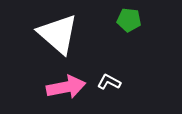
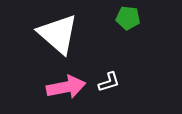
green pentagon: moved 1 px left, 2 px up
white L-shape: rotated 135 degrees clockwise
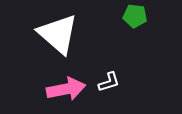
green pentagon: moved 7 px right, 2 px up
pink arrow: moved 2 px down
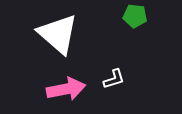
white L-shape: moved 5 px right, 3 px up
